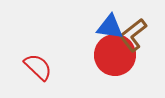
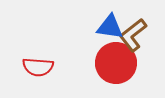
red circle: moved 1 px right, 8 px down
red semicircle: rotated 140 degrees clockwise
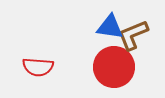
brown L-shape: rotated 16 degrees clockwise
red circle: moved 2 px left, 4 px down
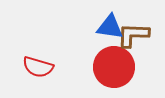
brown L-shape: rotated 24 degrees clockwise
red semicircle: rotated 12 degrees clockwise
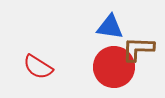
brown L-shape: moved 5 px right, 14 px down
red semicircle: rotated 16 degrees clockwise
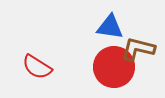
brown L-shape: rotated 12 degrees clockwise
red semicircle: moved 1 px left
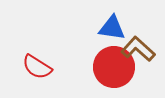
blue triangle: moved 2 px right, 1 px down
brown L-shape: rotated 28 degrees clockwise
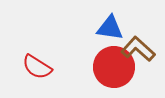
blue triangle: moved 2 px left
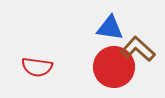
red semicircle: rotated 24 degrees counterclockwise
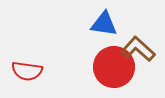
blue triangle: moved 6 px left, 4 px up
red semicircle: moved 10 px left, 4 px down
